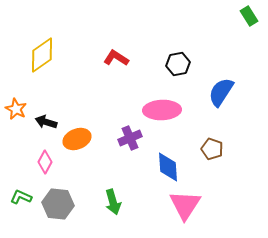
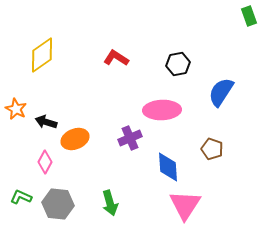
green rectangle: rotated 12 degrees clockwise
orange ellipse: moved 2 px left
green arrow: moved 3 px left, 1 px down
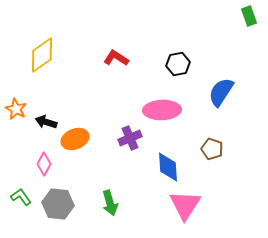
pink diamond: moved 1 px left, 2 px down
green L-shape: rotated 30 degrees clockwise
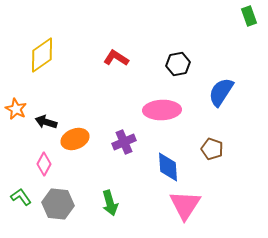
purple cross: moved 6 px left, 4 px down
